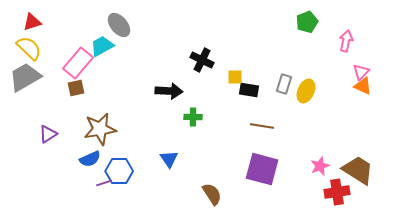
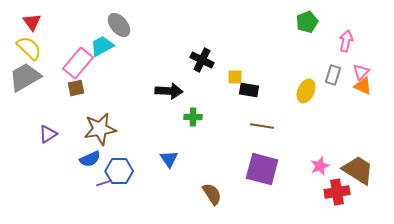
red triangle: rotated 48 degrees counterclockwise
gray rectangle: moved 49 px right, 9 px up
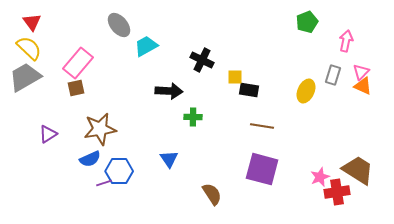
cyan trapezoid: moved 44 px right
pink star: moved 11 px down
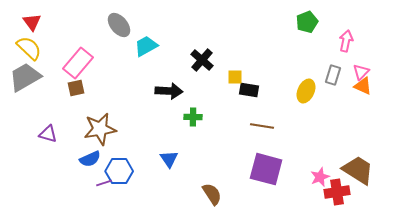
black cross: rotated 15 degrees clockwise
purple triangle: rotated 48 degrees clockwise
purple square: moved 4 px right
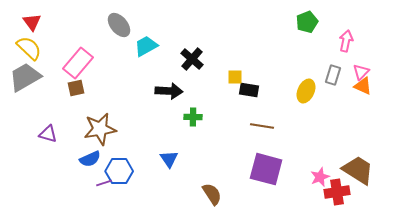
black cross: moved 10 px left, 1 px up
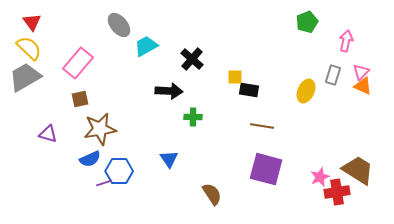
brown square: moved 4 px right, 11 px down
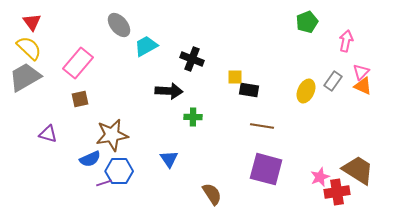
black cross: rotated 20 degrees counterclockwise
gray rectangle: moved 6 px down; rotated 18 degrees clockwise
brown star: moved 12 px right, 6 px down
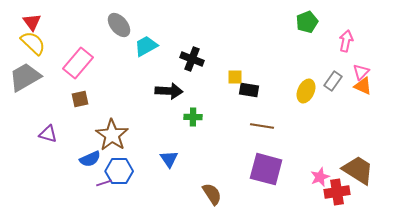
yellow semicircle: moved 4 px right, 5 px up
brown star: rotated 28 degrees counterclockwise
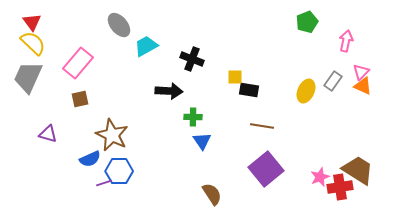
gray trapezoid: moved 3 px right; rotated 36 degrees counterclockwise
brown star: rotated 8 degrees counterclockwise
blue triangle: moved 33 px right, 18 px up
purple square: rotated 36 degrees clockwise
red cross: moved 3 px right, 5 px up
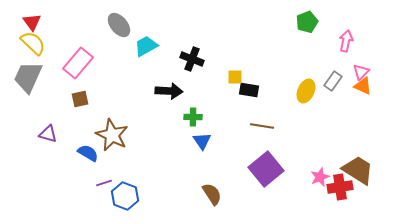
blue semicircle: moved 2 px left, 6 px up; rotated 125 degrees counterclockwise
blue hexagon: moved 6 px right, 25 px down; rotated 20 degrees clockwise
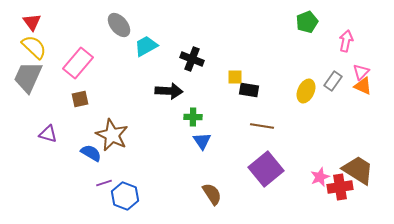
yellow semicircle: moved 1 px right, 4 px down
blue semicircle: moved 3 px right
